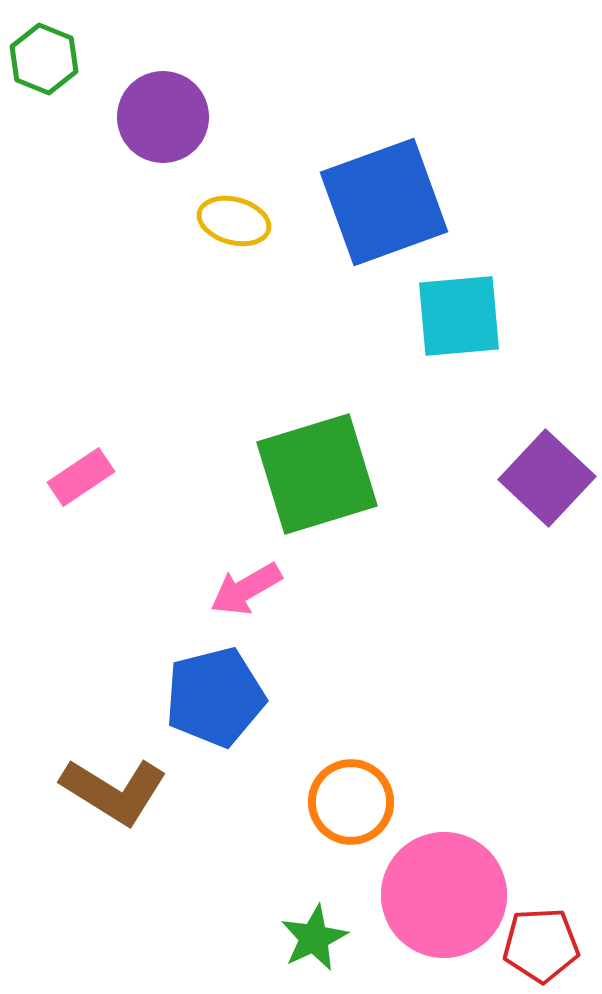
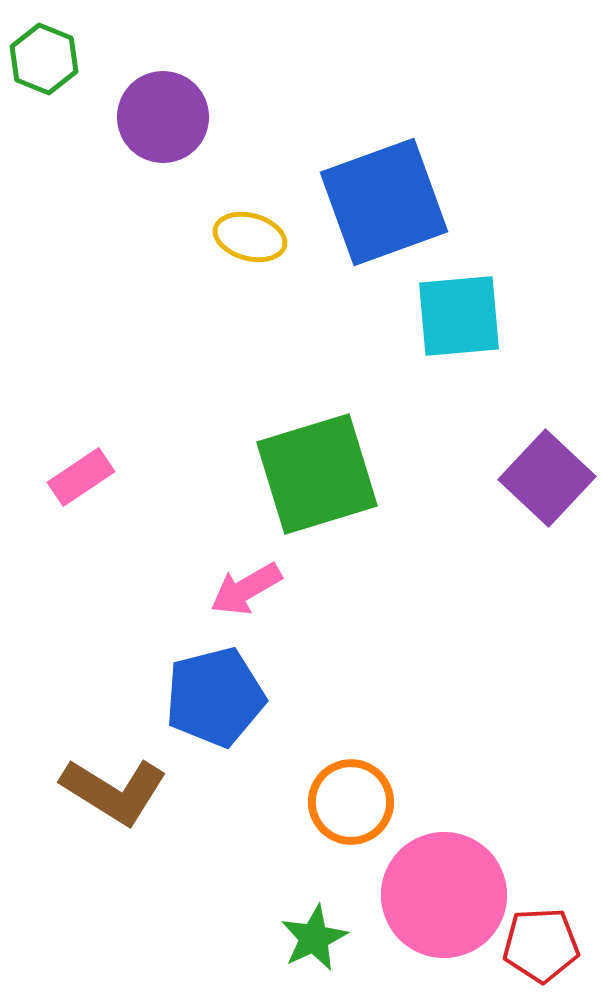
yellow ellipse: moved 16 px right, 16 px down
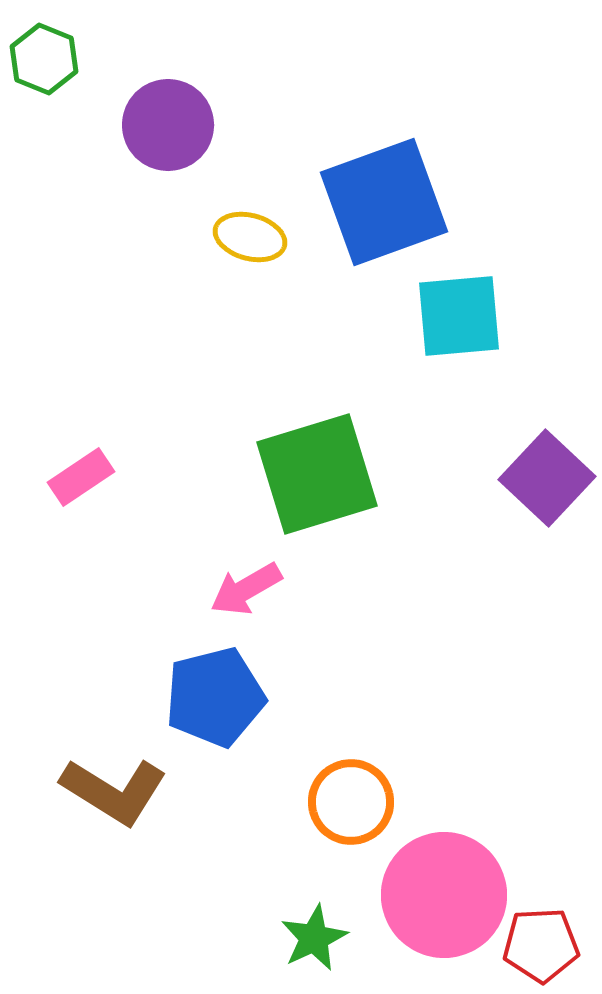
purple circle: moved 5 px right, 8 px down
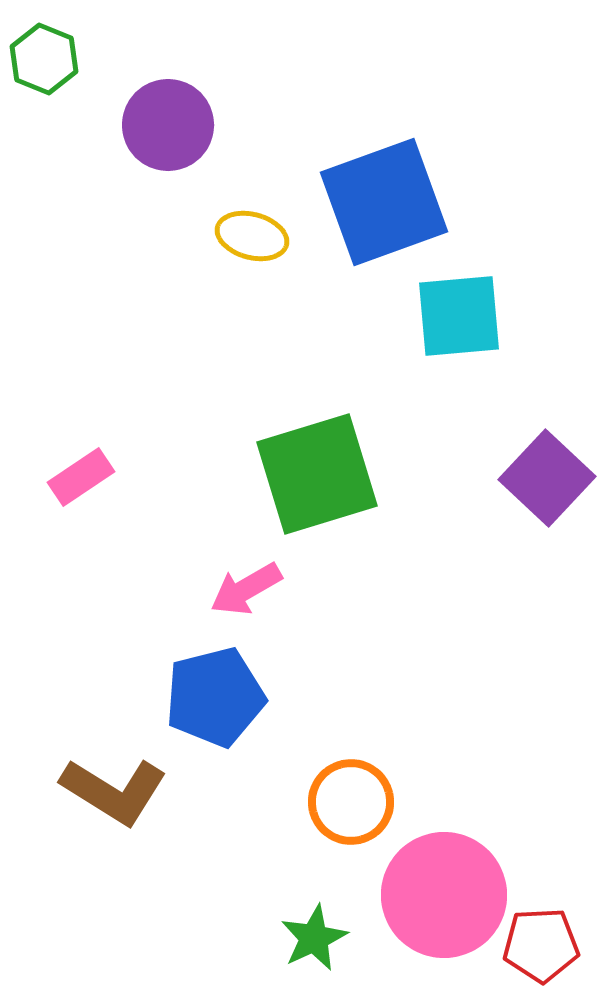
yellow ellipse: moved 2 px right, 1 px up
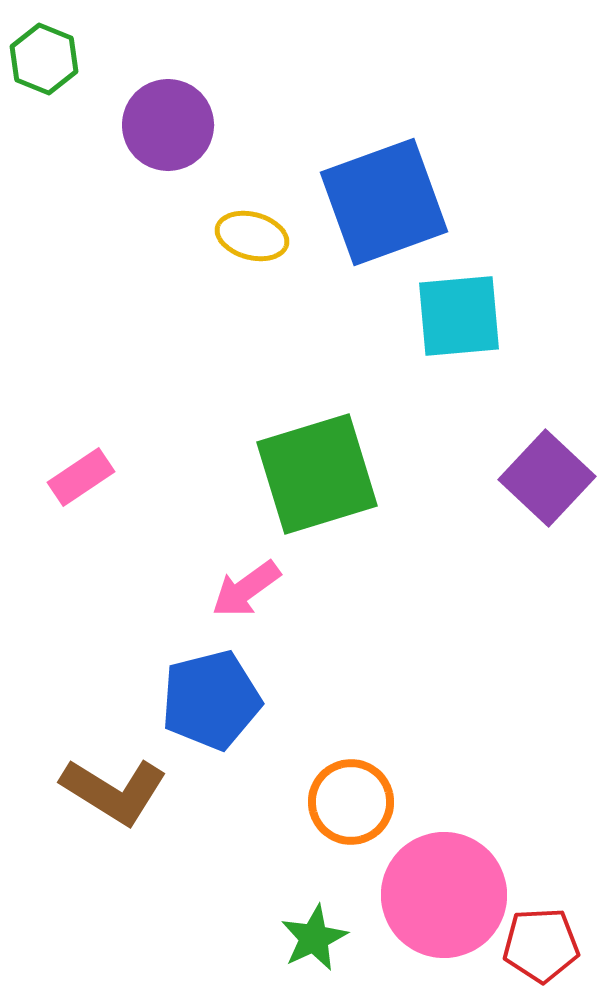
pink arrow: rotated 6 degrees counterclockwise
blue pentagon: moved 4 px left, 3 px down
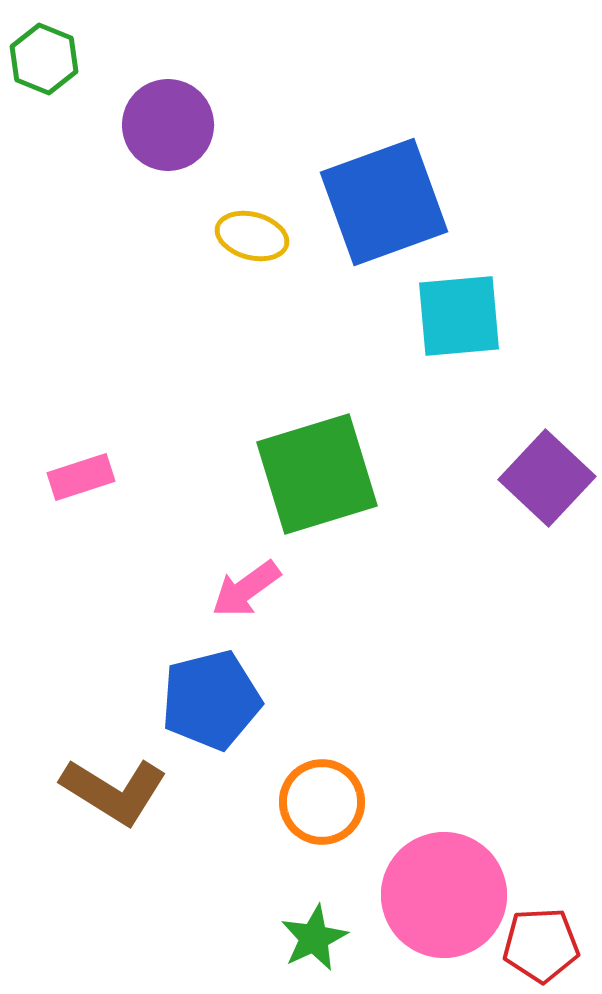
pink rectangle: rotated 16 degrees clockwise
orange circle: moved 29 px left
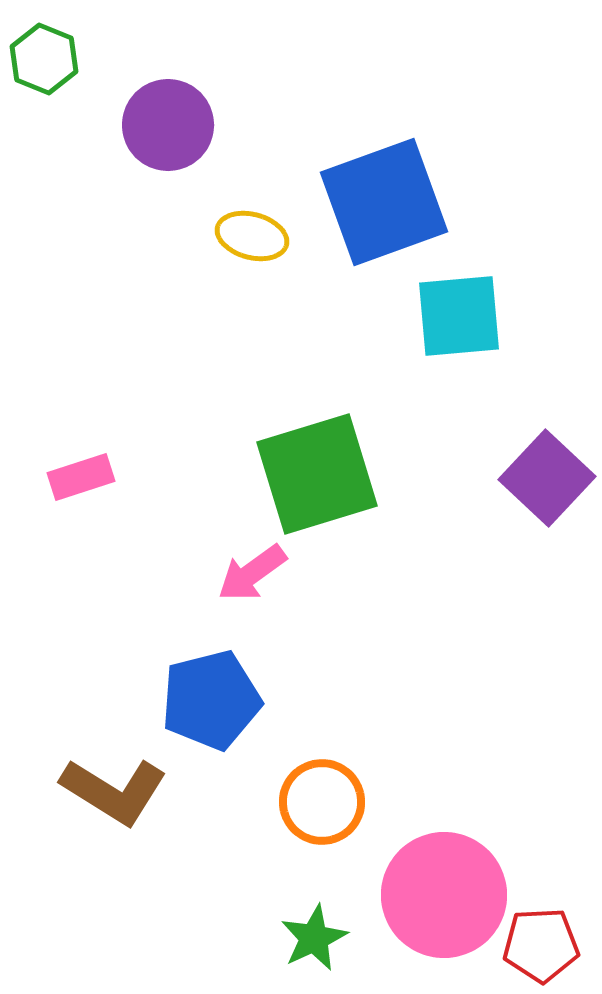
pink arrow: moved 6 px right, 16 px up
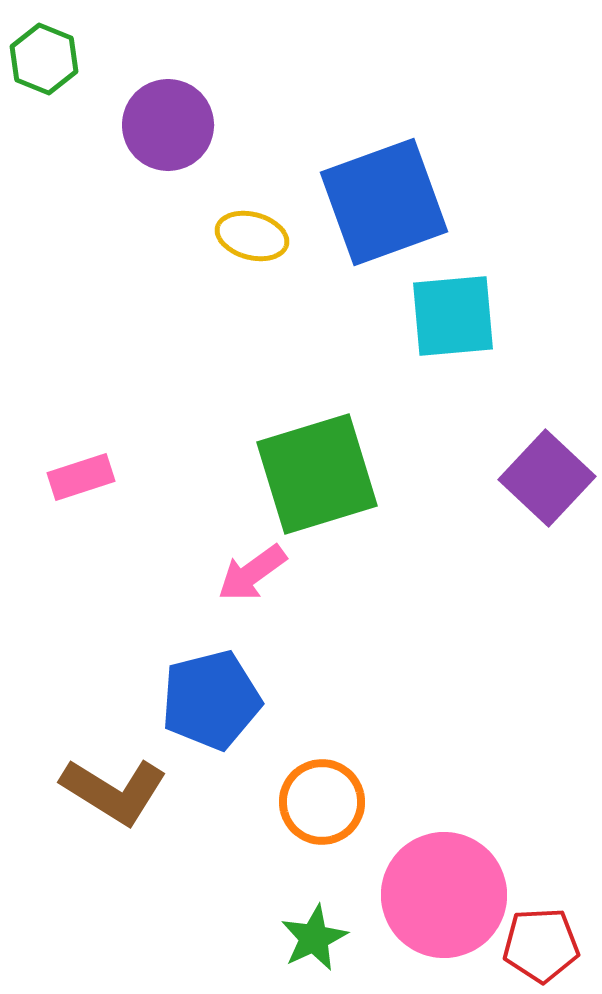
cyan square: moved 6 px left
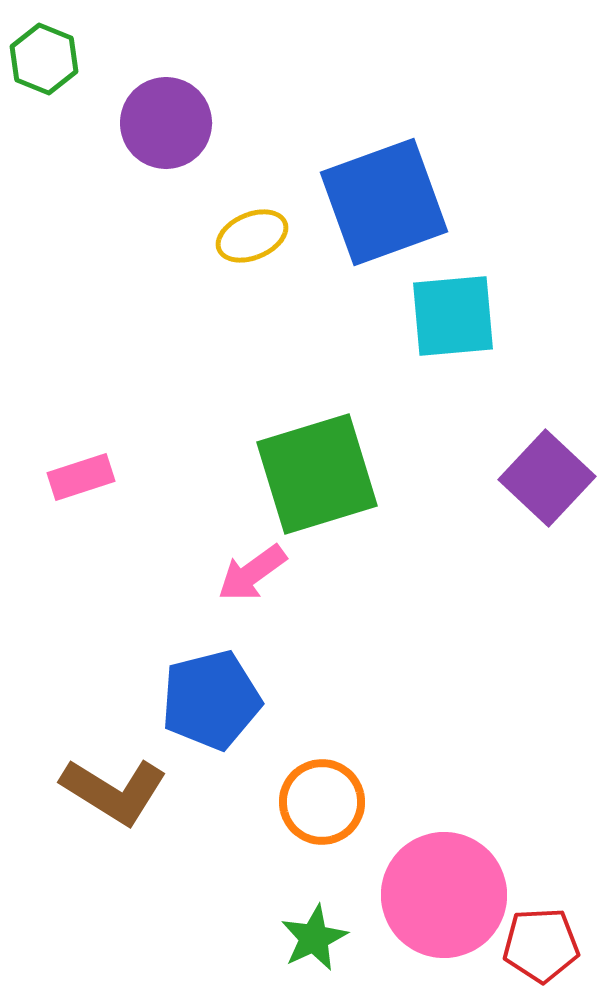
purple circle: moved 2 px left, 2 px up
yellow ellipse: rotated 38 degrees counterclockwise
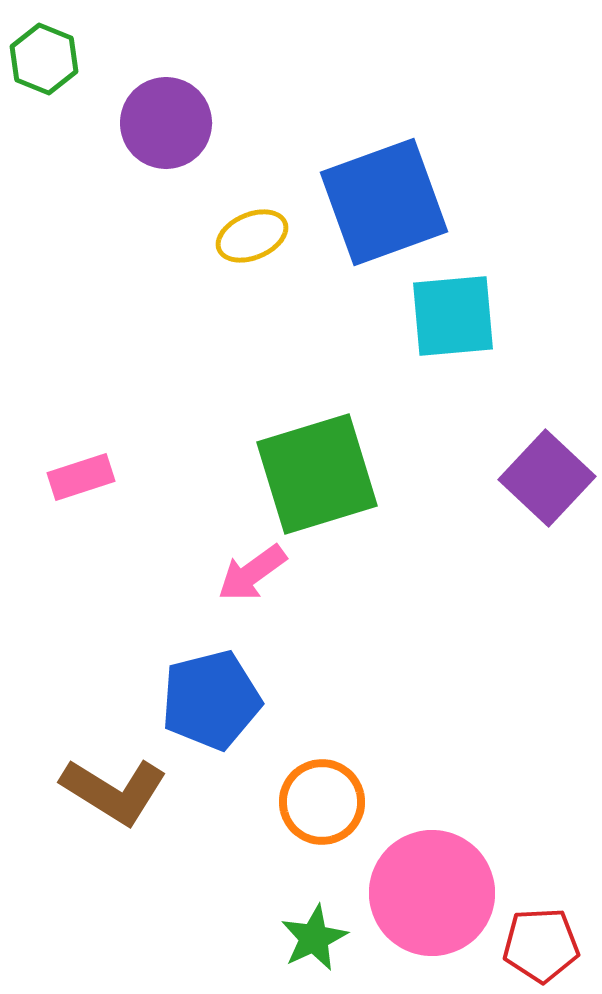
pink circle: moved 12 px left, 2 px up
